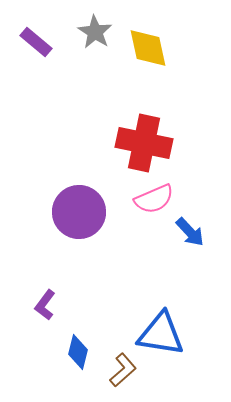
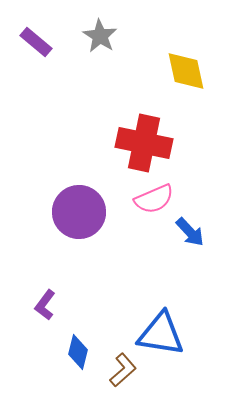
gray star: moved 5 px right, 4 px down
yellow diamond: moved 38 px right, 23 px down
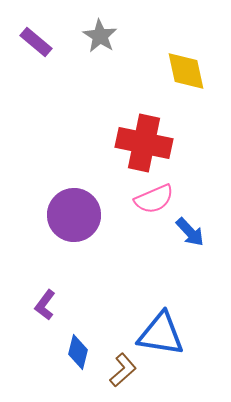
purple circle: moved 5 px left, 3 px down
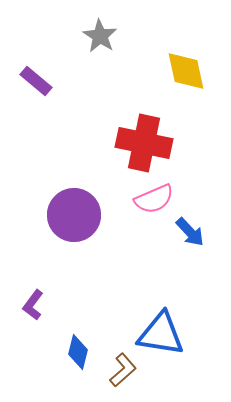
purple rectangle: moved 39 px down
purple L-shape: moved 12 px left
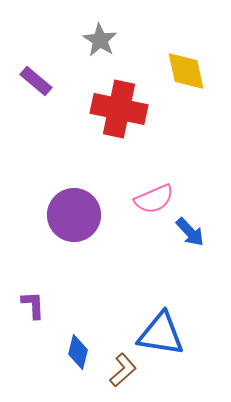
gray star: moved 4 px down
red cross: moved 25 px left, 34 px up
purple L-shape: rotated 140 degrees clockwise
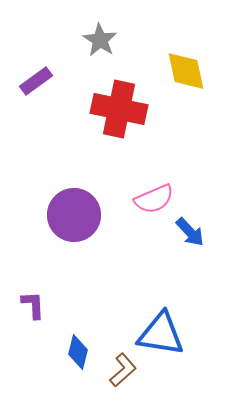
purple rectangle: rotated 76 degrees counterclockwise
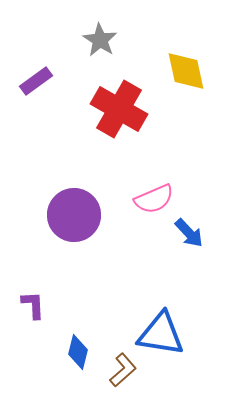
red cross: rotated 18 degrees clockwise
blue arrow: moved 1 px left, 1 px down
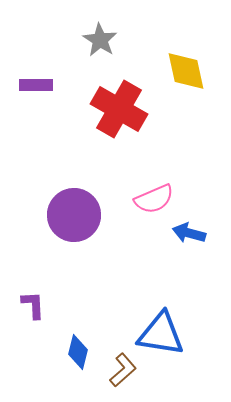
purple rectangle: moved 4 px down; rotated 36 degrees clockwise
blue arrow: rotated 148 degrees clockwise
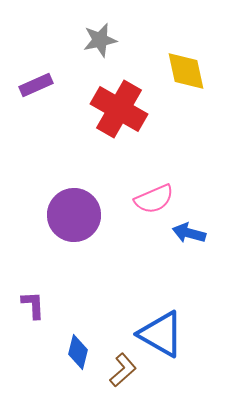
gray star: rotated 28 degrees clockwise
purple rectangle: rotated 24 degrees counterclockwise
blue triangle: rotated 21 degrees clockwise
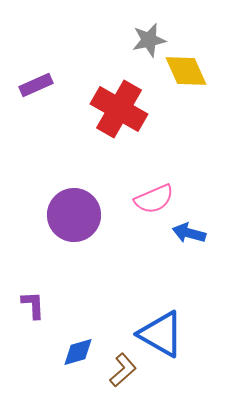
gray star: moved 49 px right
yellow diamond: rotated 12 degrees counterclockwise
blue diamond: rotated 60 degrees clockwise
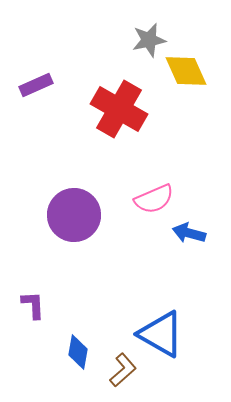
blue diamond: rotated 64 degrees counterclockwise
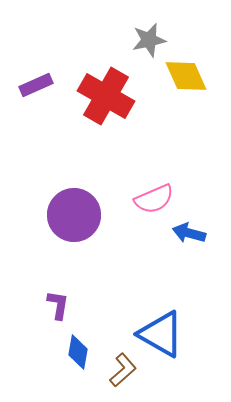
yellow diamond: moved 5 px down
red cross: moved 13 px left, 13 px up
purple L-shape: moved 25 px right; rotated 12 degrees clockwise
